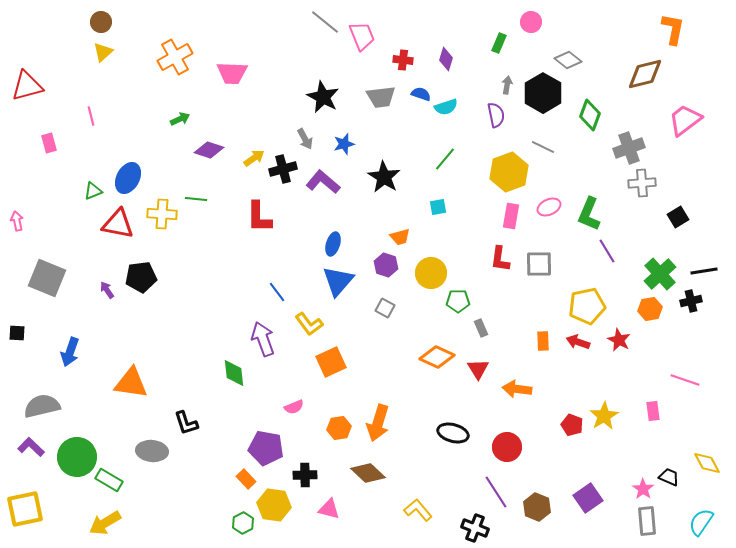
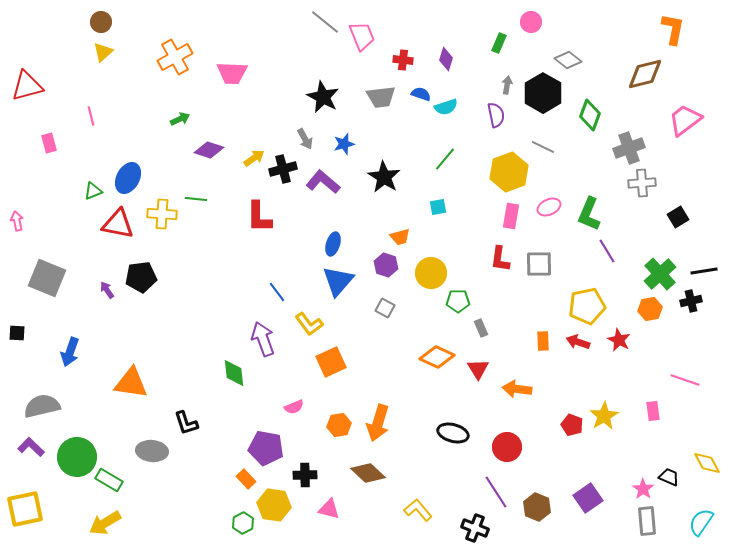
orange hexagon at (339, 428): moved 3 px up
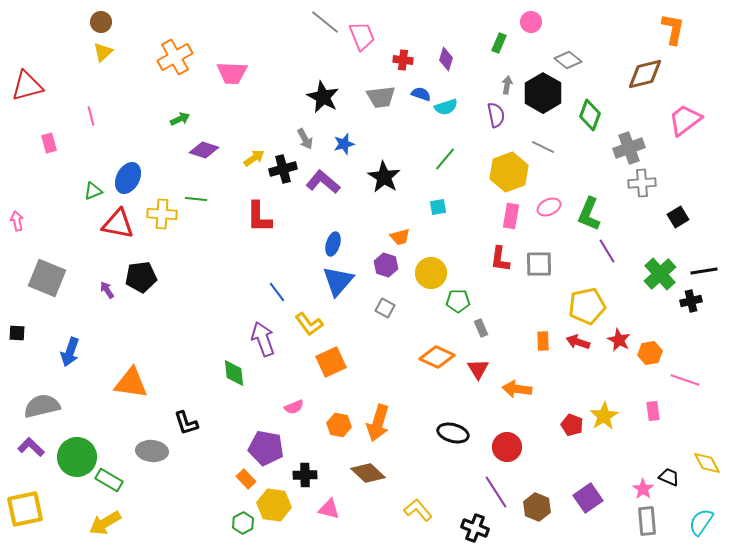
purple diamond at (209, 150): moved 5 px left
orange hexagon at (650, 309): moved 44 px down
orange hexagon at (339, 425): rotated 20 degrees clockwise
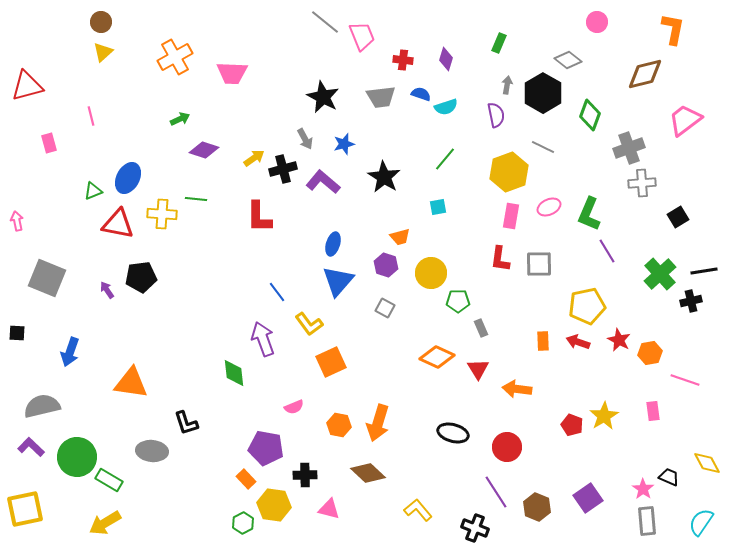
pink circle at (531, 22): moved 66 px right
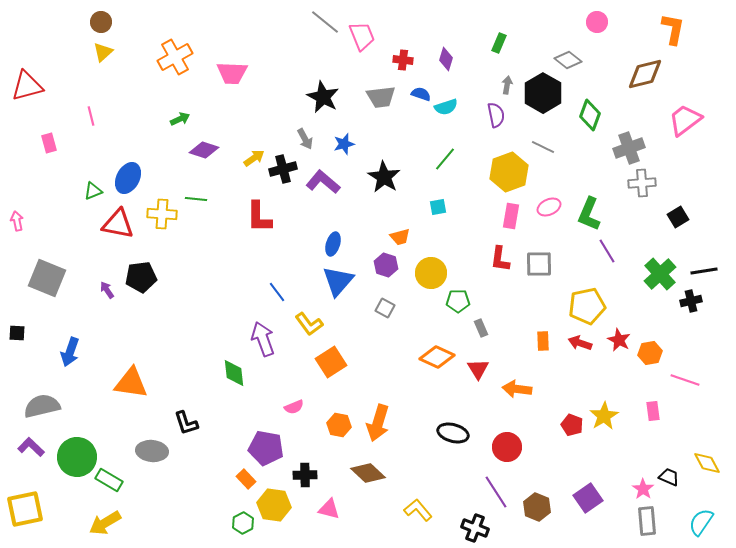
red arrow at (578, 342): moved 2 px right, 1 px down
orange square at (331, 362): rotated 8 degrees counterclockwise
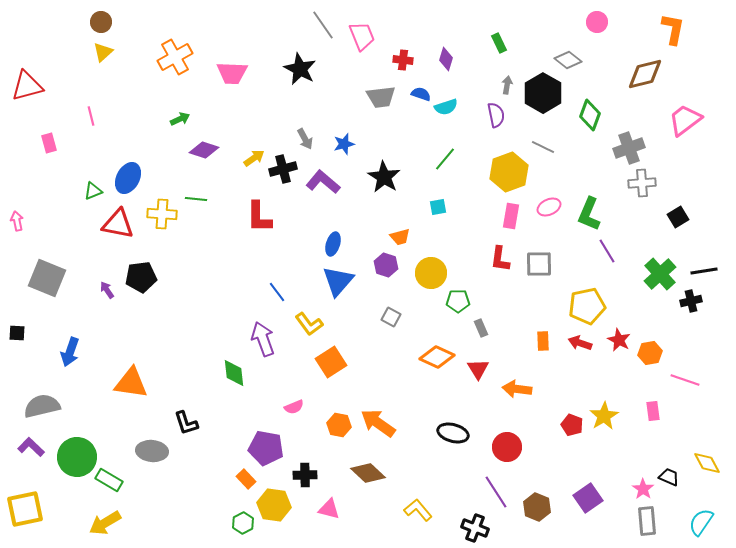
gray line at (325, 22): moved 2 px left, 3 px down; rotated 16 degrees clockwise
green rectangle at (499, 43): rotated 48 degrees counterclockwise
black star at (323, 97): moved 23 px left, 28 px up
gray square at (385, 308): moved 6 px right, 9 px down
orange arrow at (378, 423): rotated 108 degrees clockwise
